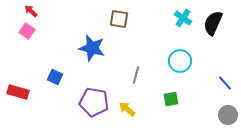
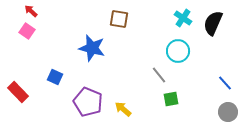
cyan circle: moved 2 px left, 10 px up
gray line: moved 23 px right; rotated 54 degrees counterclockwise
red rectangle: rotated 30 degrees clockwise
purple pentagon: moved 6 px left; rotated 12 degrees clockwise
yellow arrow: moved 4 px left
gray circle: moved 3 px up
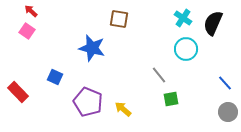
cyan circle: moved 8 px right, 2 px up
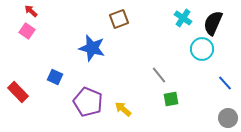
brown square: rotated 30 degrees counterclockwise
cyan circle: moved 16 px right
gray circle: moved 6 px down
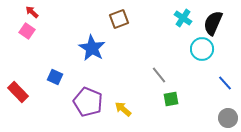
red arrow: moved 1 px right, 1 px down
blue star: rotated 16 degrees clockwise
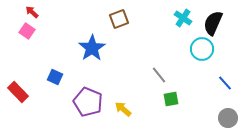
blue star: rotated 8 degrees clockwise
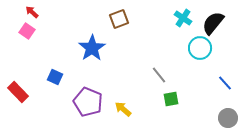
black semicircle: rotated 15 degrees clockwise
cyan circle: moved 2 px left, 1 px up
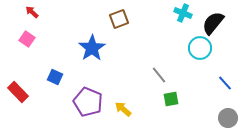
cyan cross: moved 5 px up; rotated 12 degrees counterclockwise
pink square: moved 8 px down
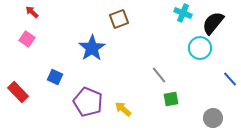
blue line: moved 5 px right, 4 px up
gray circle: moved 15 px left
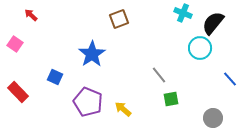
red arrow: moved 1 px left, 3 px down
pink square: moved 12 px left, 5 px down
blue star: moved 6 px down
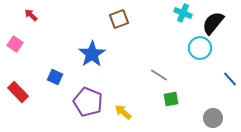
gray line: rotated 18 degrees counterclockwise
yellow arrow: moved 3 px down
